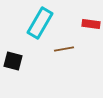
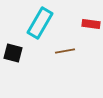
brown line: moved 1 px right, 2 px down
black square: moved 8 px up
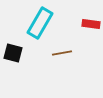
brown line: moved 3 px left, 2 px down
